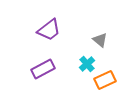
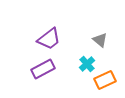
purple trapezoid: moved 9 px down
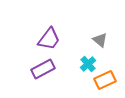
purple trapezoid: rotated 15 degrees counterclockwise
cyan cross: moved 1 px right
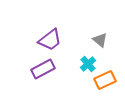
purple trapezoid: moved 1 px right, 1 px down; rotated 15 degrees clockwise
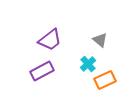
purple rectangle: moved 1 px left, 2 px down
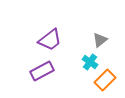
gray triangle: rotated 42 degrees clockwise
cyan cross: moved 2 px right, 2 px up; rotated 14 degrees counterclockwise
orange rectangle: rotated 20 degrees counterclockwise
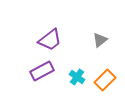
cyan cross: moved 13 px left, 15 px down
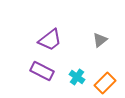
purple rectangle: rotated 55 degrees clockwise
orange rectangle: moved 3 px down
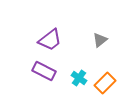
purple rectangle: moved 2 px right
cyan cross: moved 2 px right, 1 px down
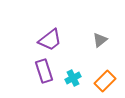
purple rectangle: rotated 45 degrees clockwise
cyan cross: moved 6 px left; rotated 28 degrees clockwise
orange rectangle: moved 2 px up
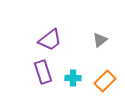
purple rectangle: moved 1 px left, 1 px down
cyan cross: rotated 28 degrees clockwise
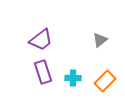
purple trapezoid: moved 9 px left
